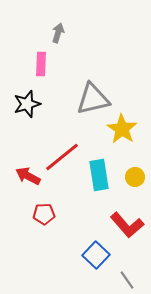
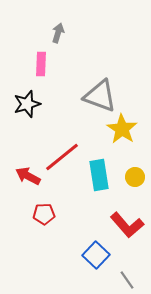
gray triangle: moved 7 px right, 3 px up; rotated 33 degrees clockwise
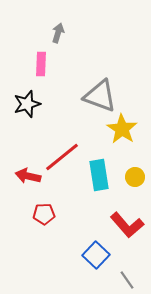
red arrow: rotated 15 degrees counterclockwise
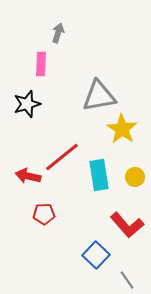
gray triangle: moved 1 px left; rotated 30 degrees counterclockwise
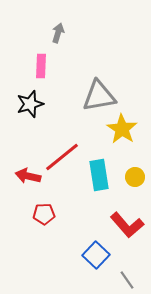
pink rectangle: moved 2 px down
black star: moved 3 px right
